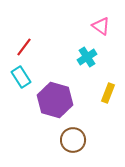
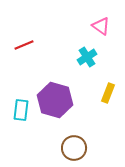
red line: moved 2 px up; rotated 30 degrees clockwise
cyan rectangle: moved 33 px down; rotated 40 degrees clockwise
brown circle: moved 1 px right, 8 px down
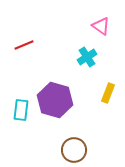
brown circle: moved 2 px down
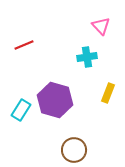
pink triangle: rotated 12 degrees clockwise
cyan cross: rotated 24 degrees clockwise
cyan rectangle: rotated 25 degrees clockwise
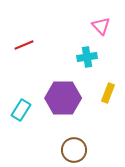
purple hexagon: moved 8 px right, 2 px up; rotated 16 degrees counterclockwise
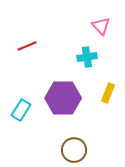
red line: moved 3 px right, 1 px down
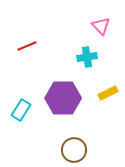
yellow rectangle: rotated 42 degrees clockwise
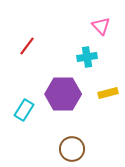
red line: rotated 30 degrees counterclockwise
yellow rectangle: rotated 12 degrees clockwise
purple hexagon: moved 4 px up
cyan rectangle: moved 3 px right
brown circle: moved 2 px left, 1 px up
